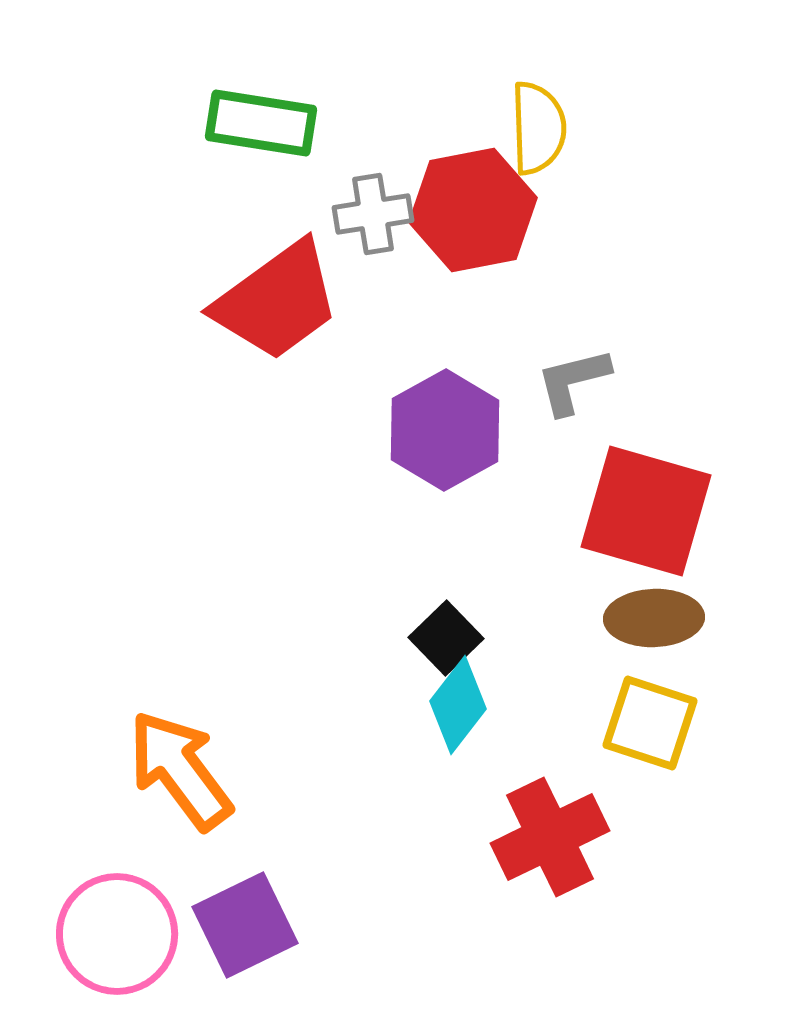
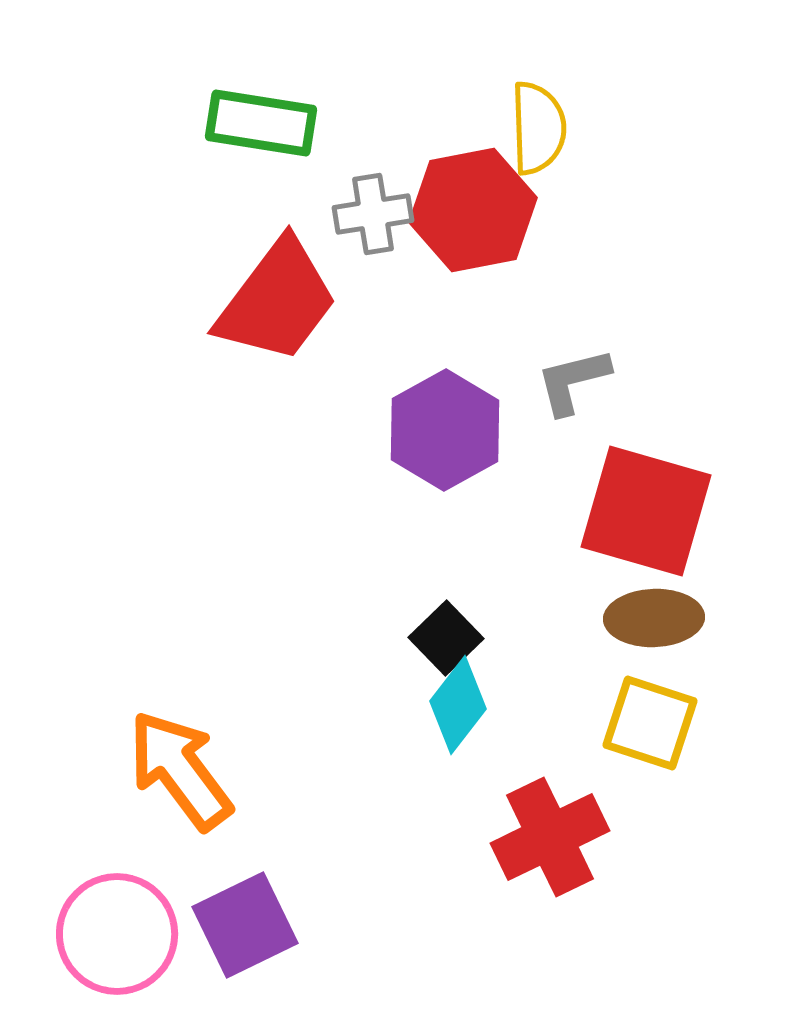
red trapezoid: rotated 17 degrees counterclockwise
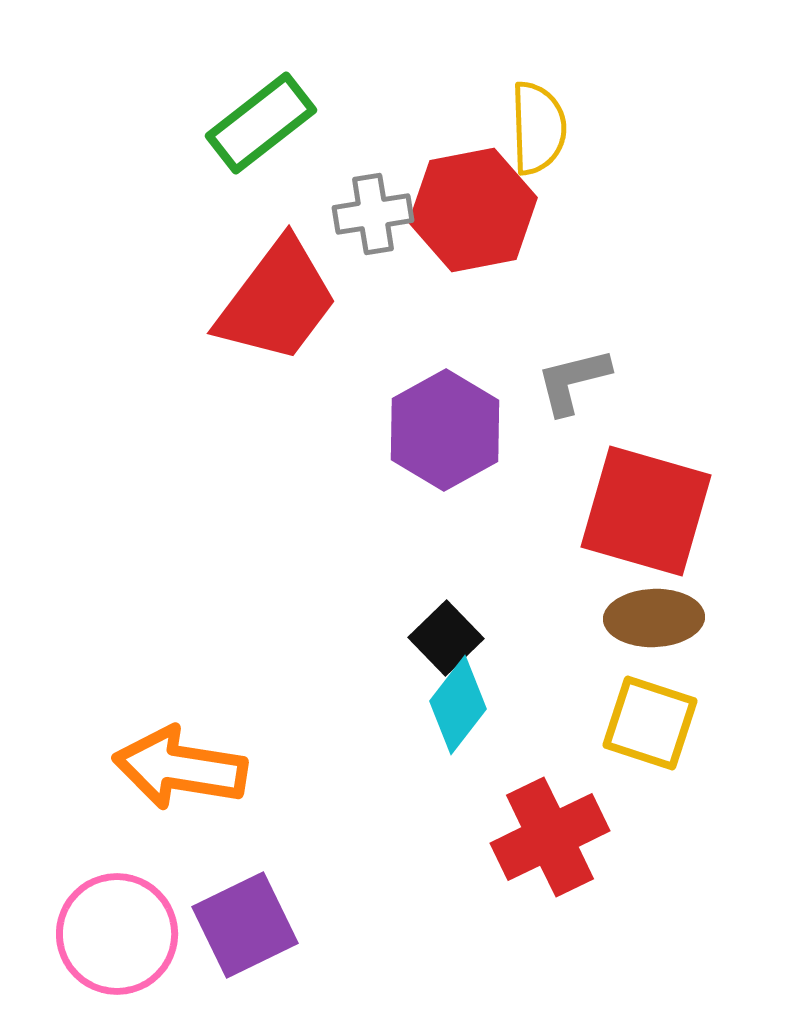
green rectangle: rotated 47 degrees counterclockwise
orange arrow: moved 2 px up; rotated 44 degrees counterclockwise
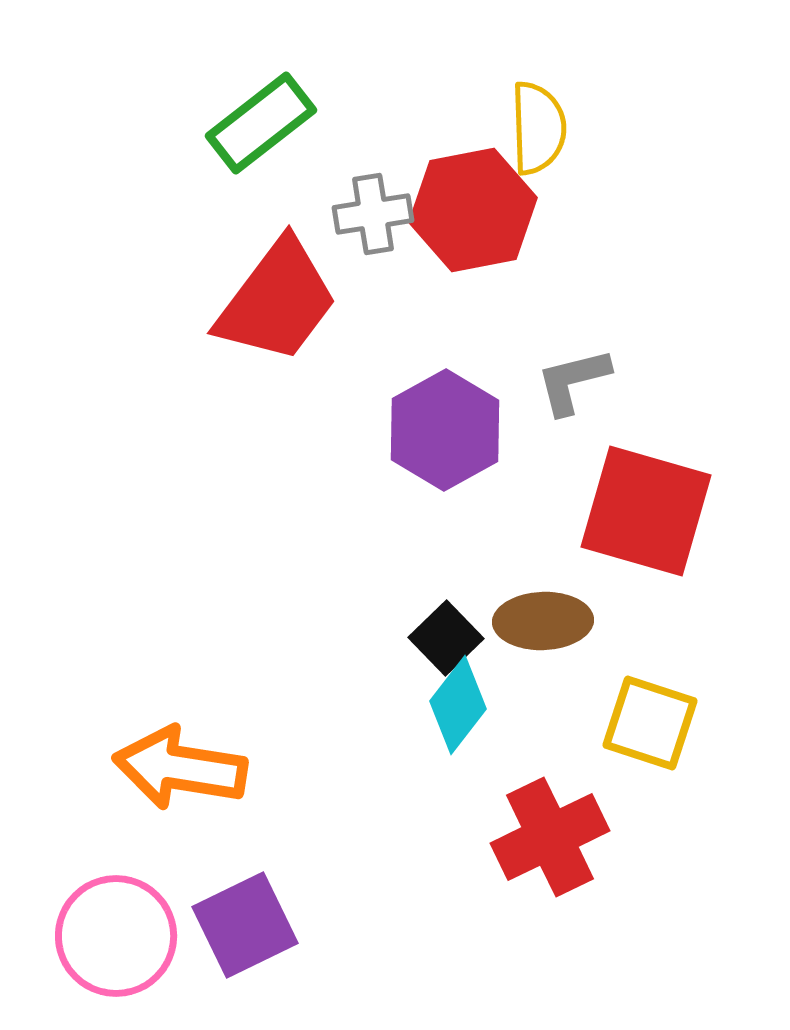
brown ellipse: moved 111 px left, 3 px down
pink circle: moved 1 px left, 2 px down
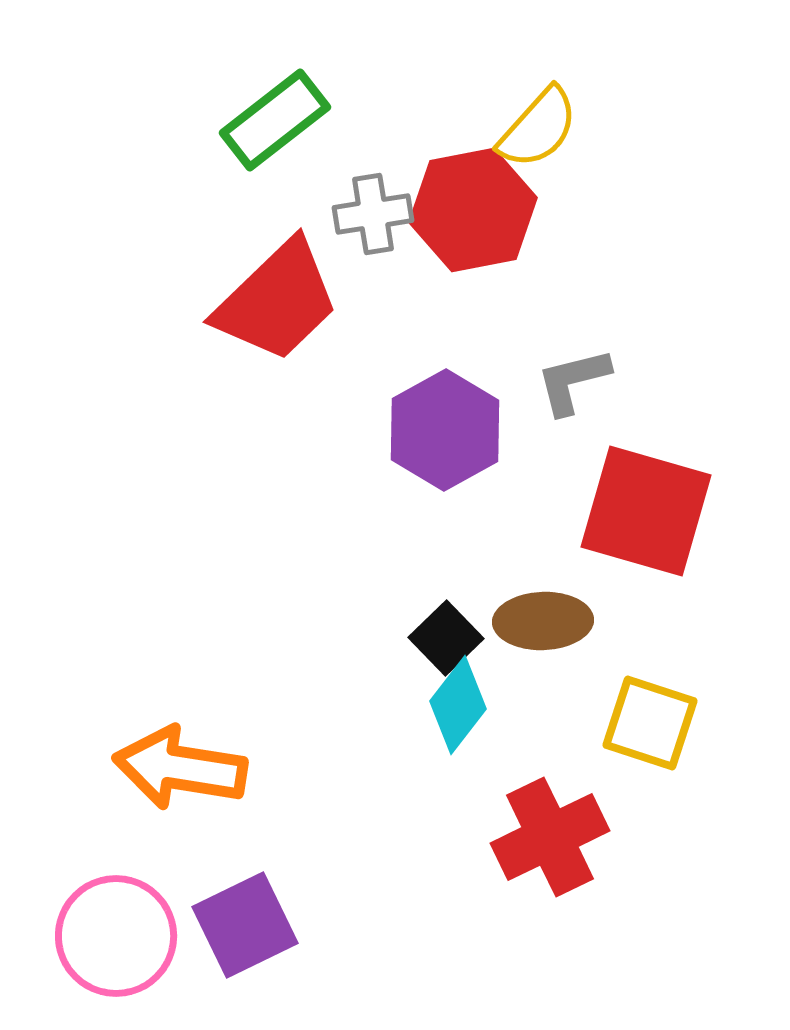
green rectangle: moved 14 px right, 3 px up
yellow semicircle: rotated 44 degrees clockwise
red trapezoid: rotated 9 degrees clockwise
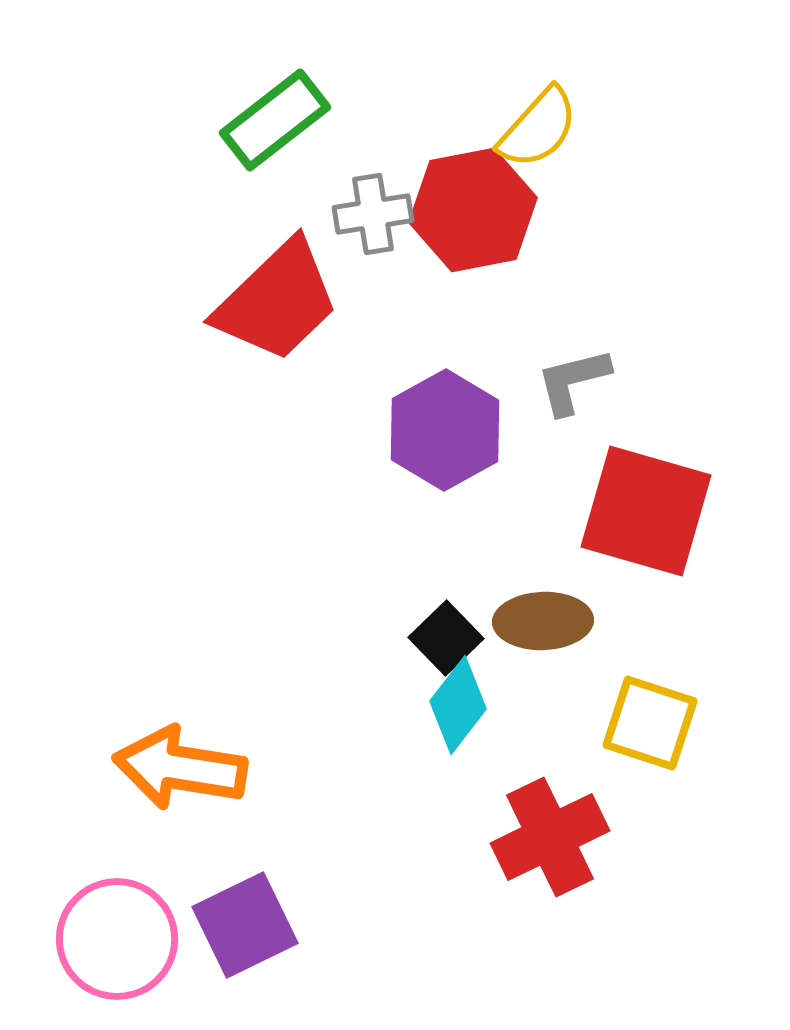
pink circle: moved 1 px right, 3 px down
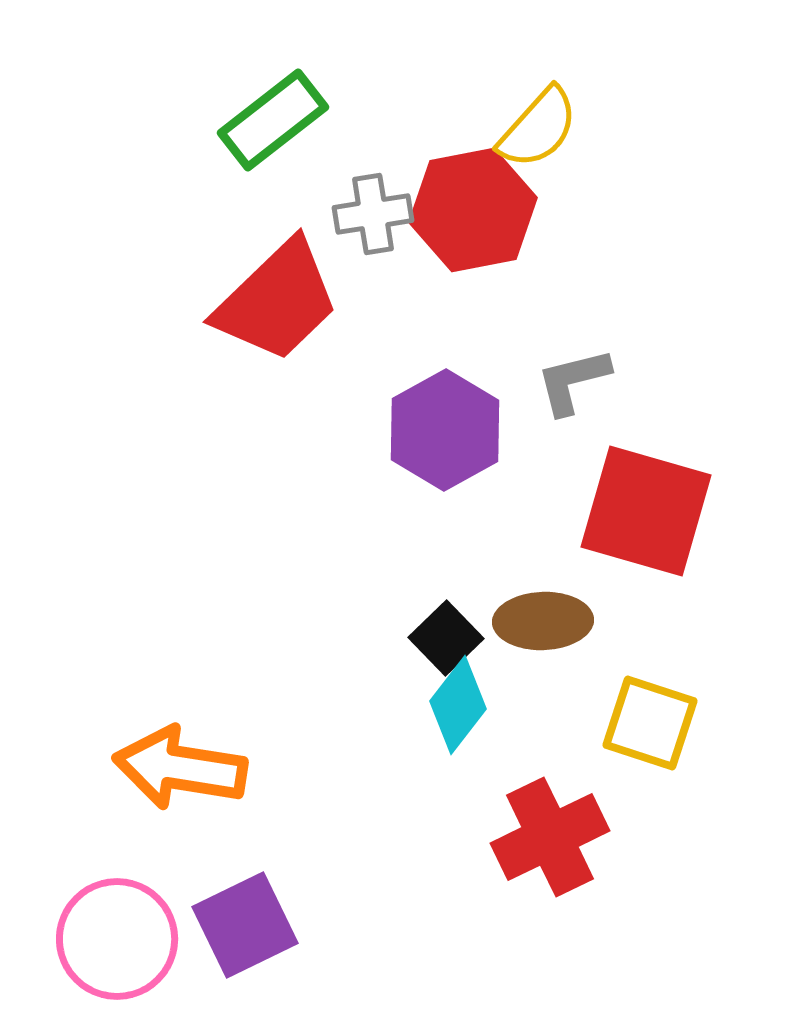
green rectangle: moved 2 px left
